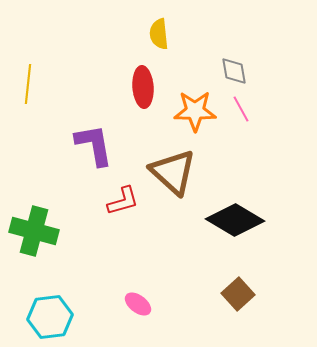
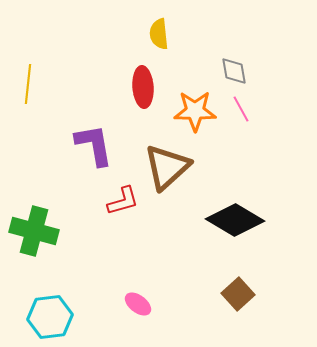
brown triangle: moved 6 px left, 5 px up; rotated 36 degrees clockwise
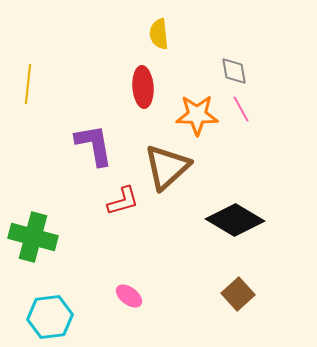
orange star: moved 2 px right, 4 px down
green cross: moved 1 px left, 6 px down
pink ellipse: moved 9 px left, 8 px up
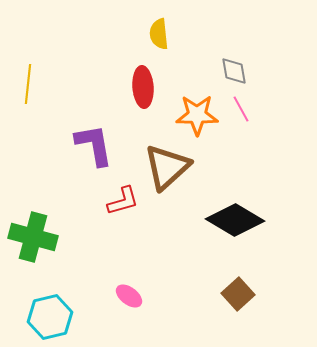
cyan hexagon: rotated 6 degrees counterclockwise
